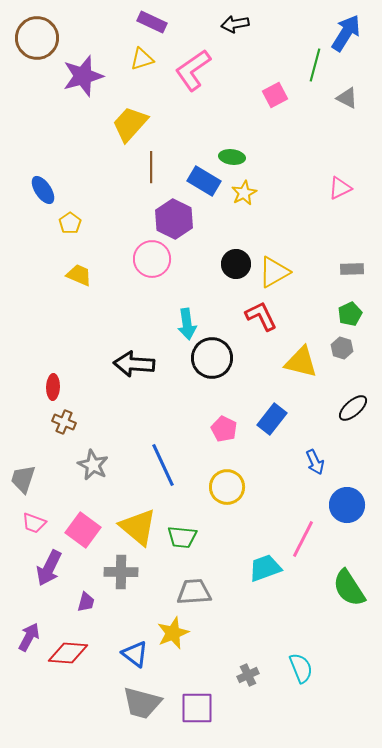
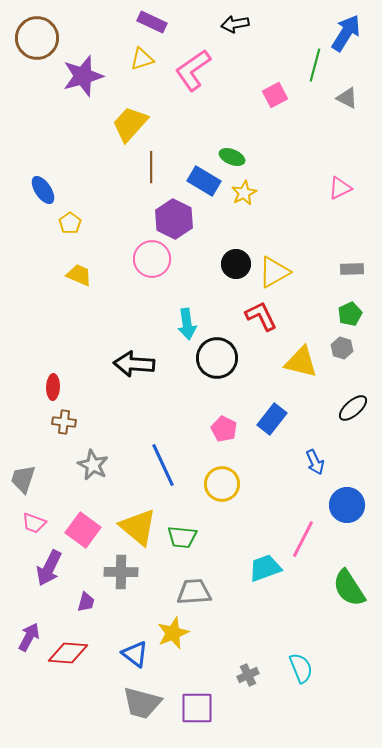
green ellipse at (232, 157): rotated 15 degrees clockwise
black circle at (212, 358): moved 5 px right
brown cross at (64, 422): rotated 15 degrees counterclockwise
yellow circle at (227, 487): moved 5 px left, 3 px up
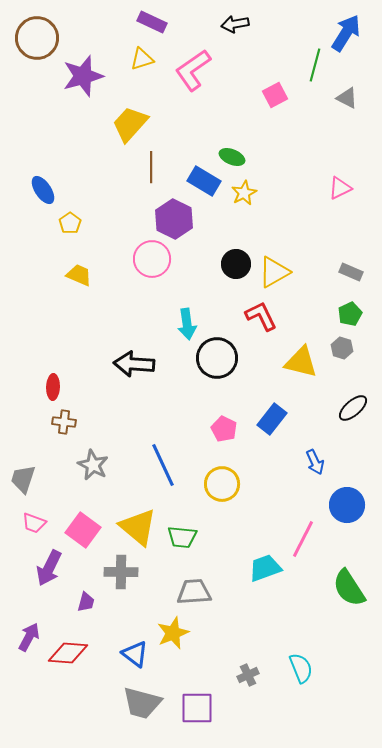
gray rectangle at (352, 269): moved 1 px left, 3 px down; rotated 25 degrees clockwise
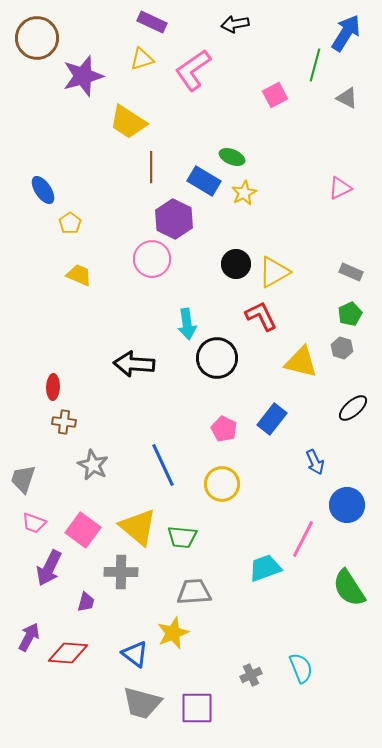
yellow trapezoid at (130, 124): moved 2 px left, 2 px up; rotated 99 degrees counterclockwise
gray cross at (248, 675): moved 3 px right
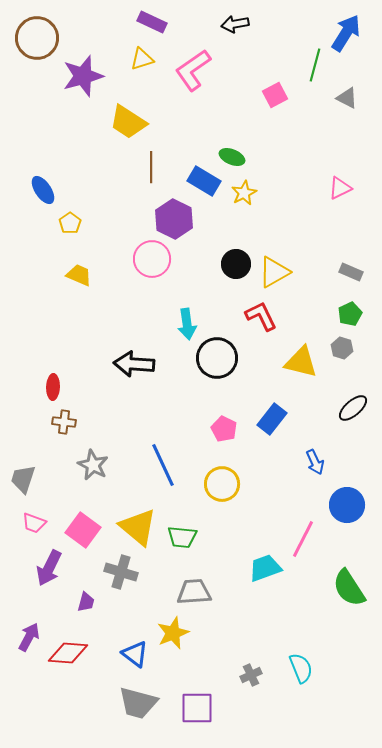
gray cross at (121, 572): rotated 16 degrees clockwise
gray trapezoid at (142, 703): moved 4 px left
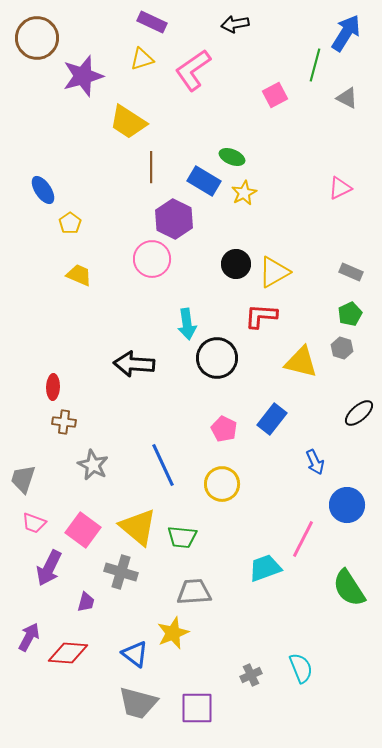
red L-shape at (261, 316): rotated 60 degrees counterclockwise
black ellipse at (353, 408): moved 6 px right, 5 px down
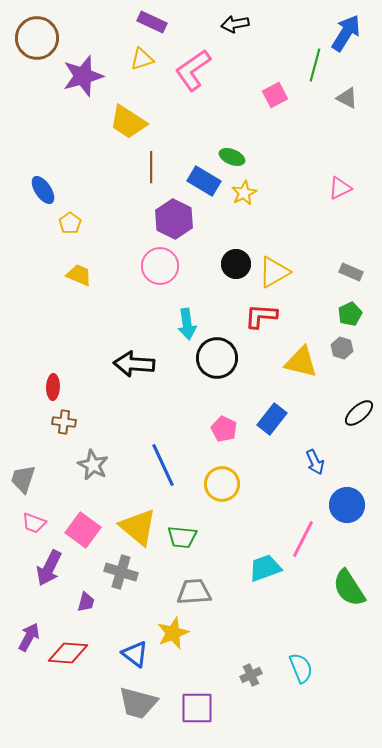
pink circle at (152, 259): moved 8 px right, 7 px down
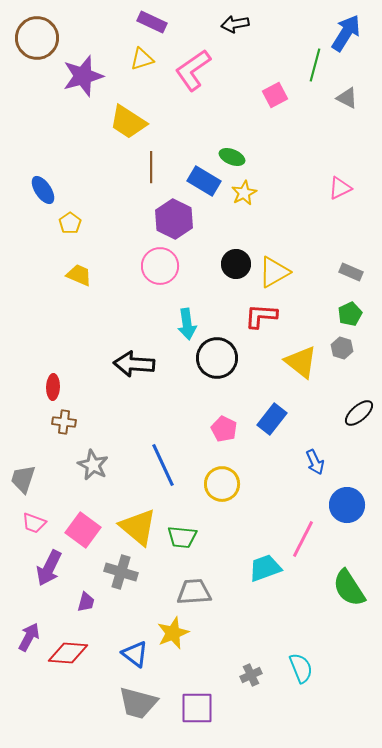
yellow triangle at (301, 362): rotated 24 degrees clockwise
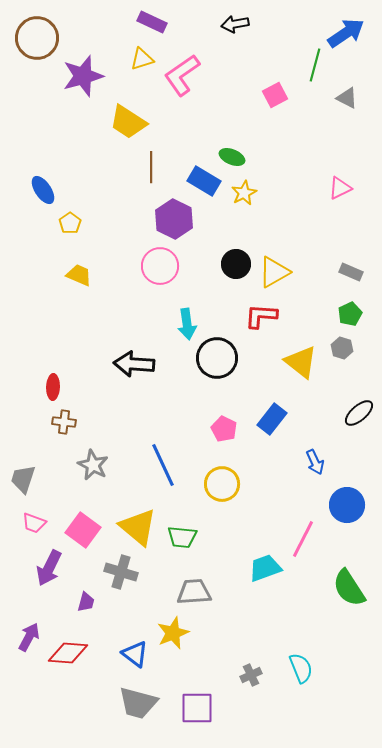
blue arrow at (346, 33): rotated 24 degrees clockwise
pink L-shape at (193, 70): moved 11 px left, 5 px down
